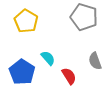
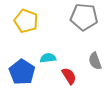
gray pentagon: rotated 12 degrees counterclockwise
yellow pentagon: rotated 10 degrees counterclockwise
cyan semicircle: rotated 56 degrees counterclockwise
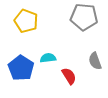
blue pentagon: moved 1 px left, 4 px up
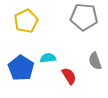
yellow pentagon: rotated 25 degrees clockwise
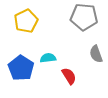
gray semicircle: moved 1 px right, 7 px up
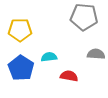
yellow pentagon: moved 6 px left, 9 px down; rotated 25 degrees clockwise
gray semicircle: rotated 114 degrees clockwise
cyan semicircle: moved 1 px right, 1 px up
red semicircle: rotated 48 degrees counterclockwise
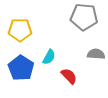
cyan semicircle: rotated 126 degrees clockwise
red semicircle: rotated 36 degrees clockwise
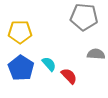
yellow pentagon: moved 2 px down
cyan semicircle: moved 7 px down; rotated 70 degrees counterclockwise
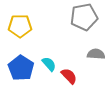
gray pentagon: rotated 16 degrees counterclockwise
yellow pentagon: moved 6 px up
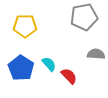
yellow pentagon: moved 5 px right
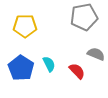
gray semicircle: rotated 18 degrees clockwise
cyan semicircle: rotated 14 degrees clockwise
red semicircle: moved 8 px right, 5 px up
